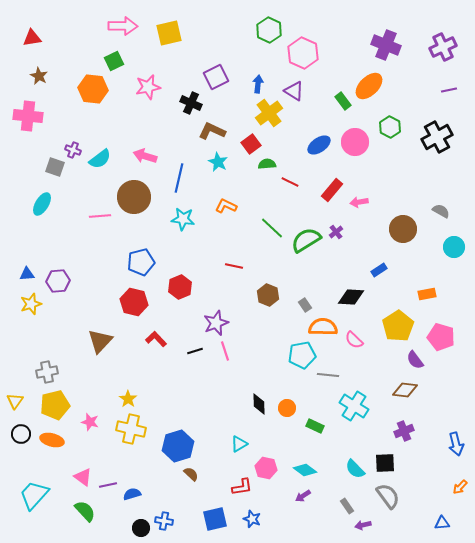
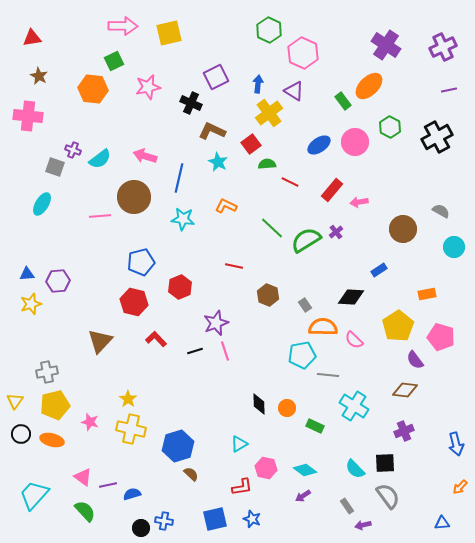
purple cross at (386, 45): rotated 12 degrees clockwise
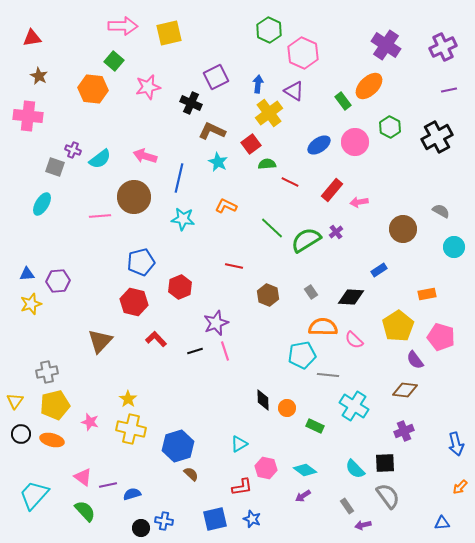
green square at (114, 61): rotated 24 degrees counterclockwise
gray rectangle at (305, 305): moved 6 px right, 13 px up
black diamond at (259, 404): moved 4 px right, 4 px up
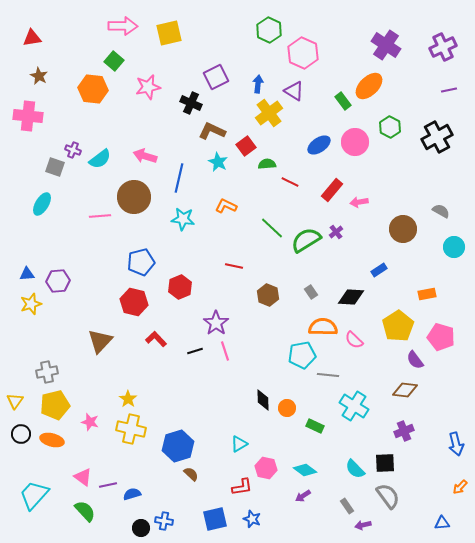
red square at (251, 144): moved 5 px left, 2 px down
purple star at (216, 323): rotated 15 degrees counterclockwise
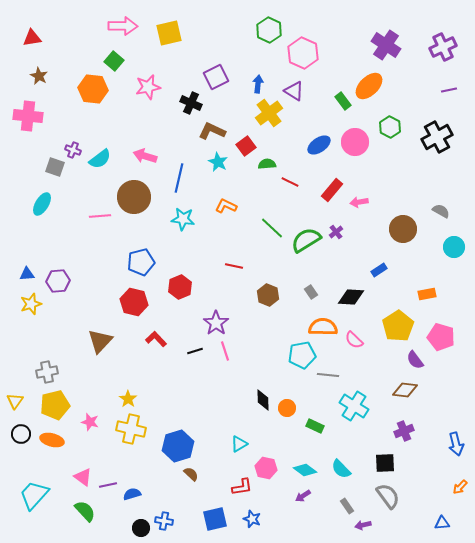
cyan semicircle at (355, 469): moved 14 px left
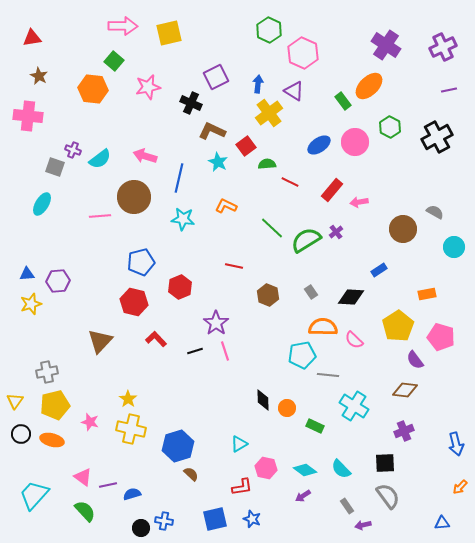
gray semicircle at (441, 211): moved 6 px left, 1 px down
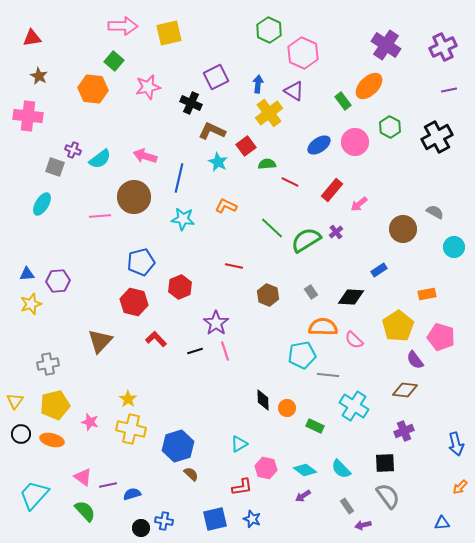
pink arrow at (359, 202): moved 2 px down; rotated 30 degrees counterclockwise
gray cross at (47, 372): moved 1 px right, 8 px up
